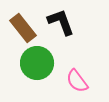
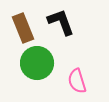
brown rectangle: rotated 16 degrees clockwise
pink semicircle: rotated 20 degrees clockwise
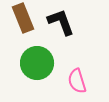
brown rectangle: moved 10 px up
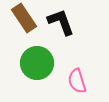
brown rectangle: moved 1 px right; rotated 12 degrees counterclockwise
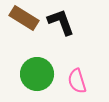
brown rectangle: rotated 24 degrees counterclockwise
green circle: moved 11 px down
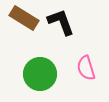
green circle: moved 3 px right
pink semicircle: moved 9 px right, 13 px up
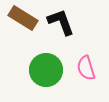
brown rectangle: moved 1 px left
green circle: moved 6 px right, 4 px up
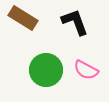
black L-shape: moved 14 px right
pink semicircle: moved 2 px down; rotated 45 degrees counterclockwise
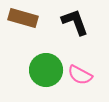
brown rectangle: rotated 16 degrees counterclockwise
pink semicircle: moved 6 px left, 5 px down
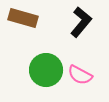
black L-shape: moved 6 px right; rotated 60 degrees clockwise
